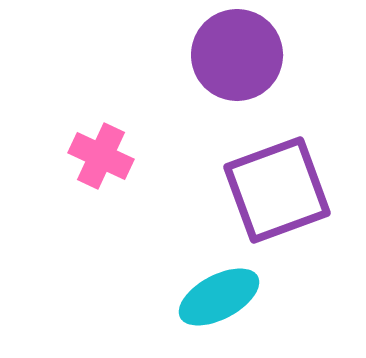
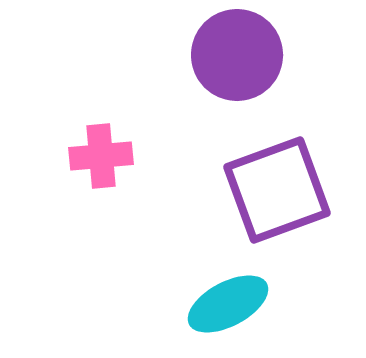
pink cross: rotated 30 degrees counterclockwise
cyan ellipse: moved 9 px right, 7 px down
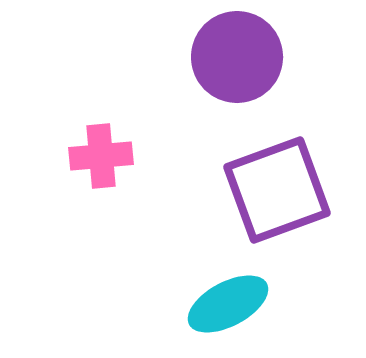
purple circle: moved 2 px down
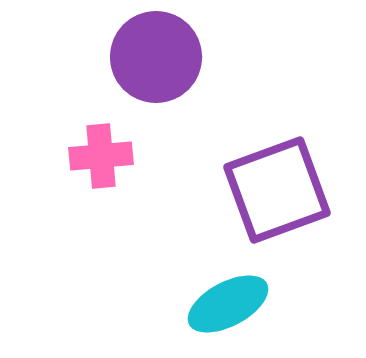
purple circle: moved 81 px left
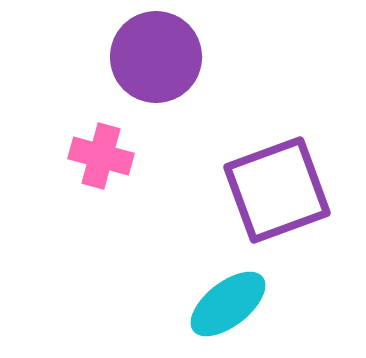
pink cross: rotated 20 degrees clockwise
cyan ellipse: rotated 10 degrees counterclockwise
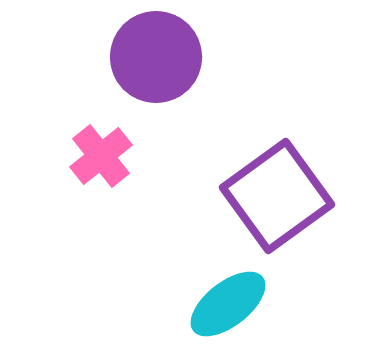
pink cross: rotated 36 degrees clockwise
purple square: moved 6 px down; rotated 16 degrees counterclockwise
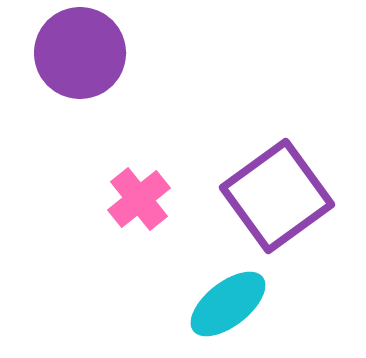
purple circle: moved 76 px left, 4 px up
pink cross: moved 38 px right, 43 px down
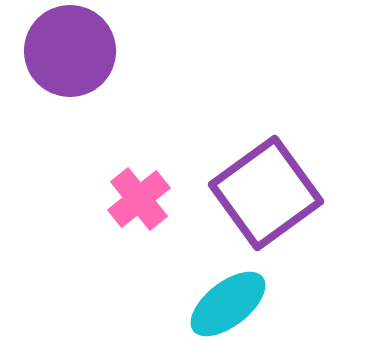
purple circle: moved 10 px left, 2 px up
purple square: moved 11 px left, 3 px up
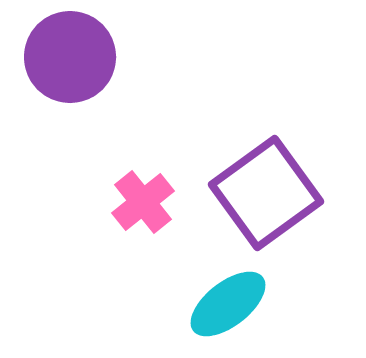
purple circle: moved 6 px down
pink cross: moved 4 px right, 3 px down
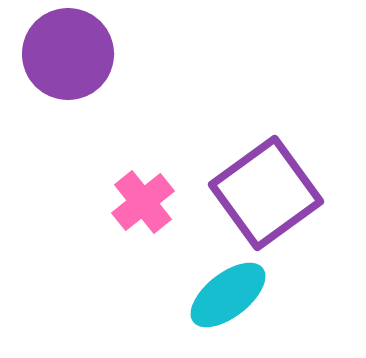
purple circle: moved 2 px left, 3 px up
cyan ellipse: moved 9 px up
